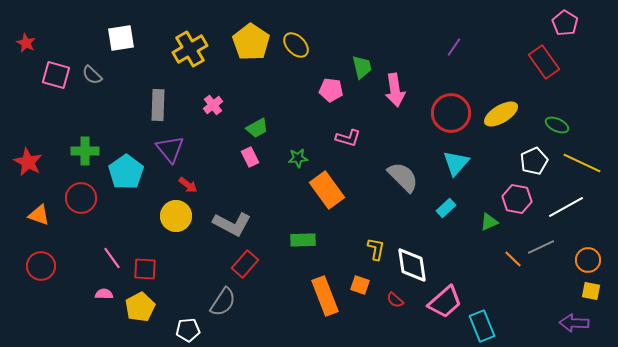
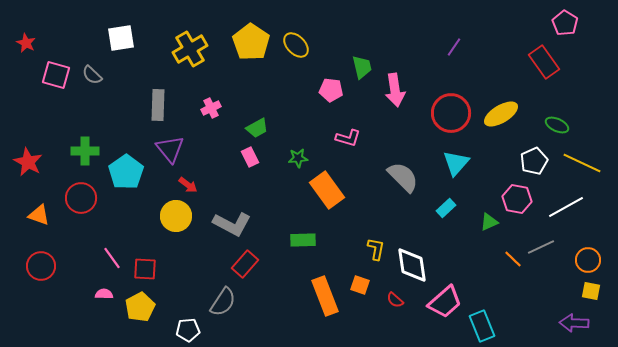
pink cross at (213, 105): moved 2 px left, 3 px down; rotated 12 degrees clockwise
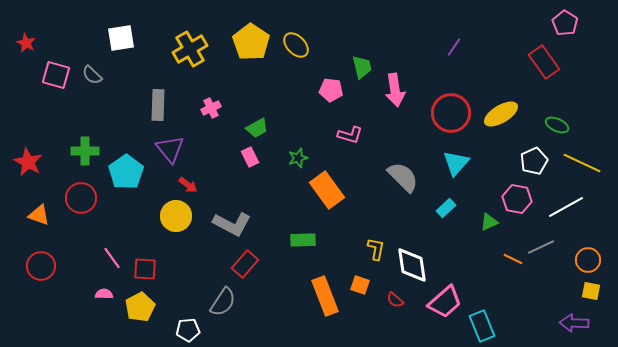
pink L-shape at (348, 138): moved 2 px right, 3 px up
green star at (298, 158): rotated 12 degrees counterclockwise
orange line at (513, 259): rotated 18 degrees counterclockwise
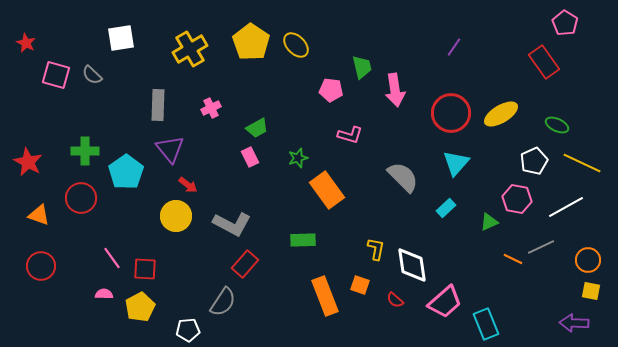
cyan rectangle at (482, 326): moved 4 px right, 2 px up
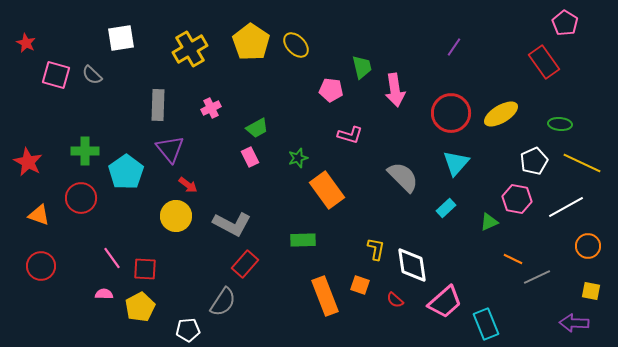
green ellipse at (557, 125): moved 3 px right, 1 px up; rotated 20 degrees counterclockwise
gray line at (541, 247): moved 4 px left, 30 px down
orange circle at (588, 260): moved 14 px up
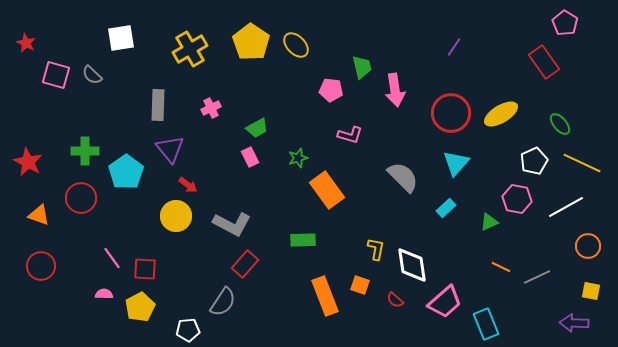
green ellipse at (560, 124): rotated 45 degrees clockwise
orange line at (513, 259): moved 12 px left, 8 px down
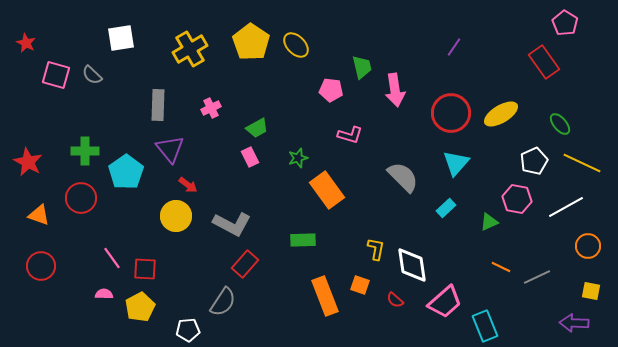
cyan rectangle at (486, 324): moved 1 px left, 2 px down
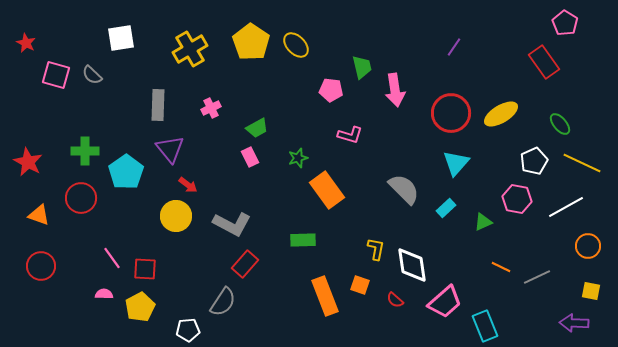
gray semicircle at (403, 177): moved 1 px right, 12 px down
green triangle at (489, 222): moved 6 px left
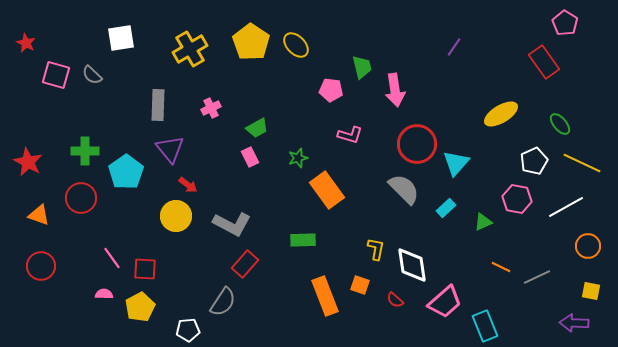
red circle at (451, 113): moved 34 px left, 31 px down
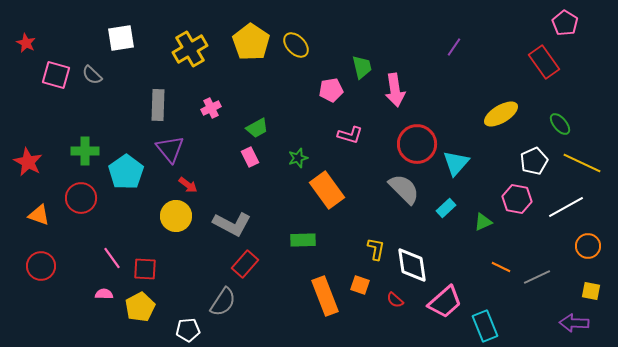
pink pentagon at (331, 90): rotated 15 degrees counterclockwise
